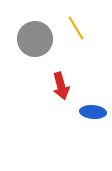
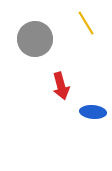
yellow line: moved 10 px right, 5 px up
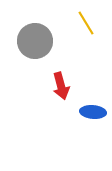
gray circle: moved 2 px down
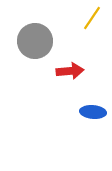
yellow line: moved 6 px right, 5 px up; rotated 65 degrees clockwise
red arrow: moved 9 px right, 15 px up; rotated 80 degrees counterclockwise
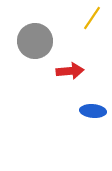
blue ellipse: moved 1 px up
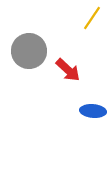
gray circle: moved 6 px left, 10 px down
red arrow: moved 2 px left, 1 px up; rotated 48 degrees clockwise
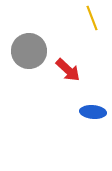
yellow line: rotated 55 degrees counterclockwise
blue ellipse: moved 1 px down
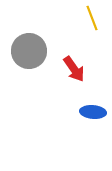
red arrow: moved 6 px right, 1 px up; rotated 12 degrees clockwise
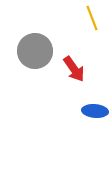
gray circle: moved 6 px right
blue ellipse: moved 2 px right, 1 px up
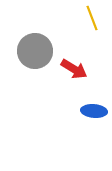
red arrow: rotated 24 degrees counterclockwise
blue ellipse: moved 1 px left
